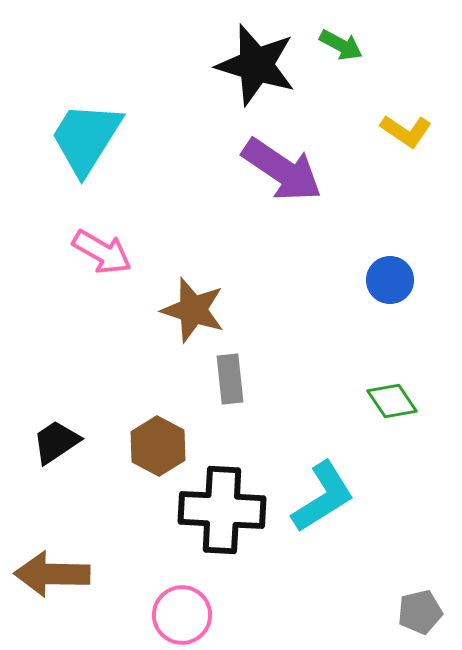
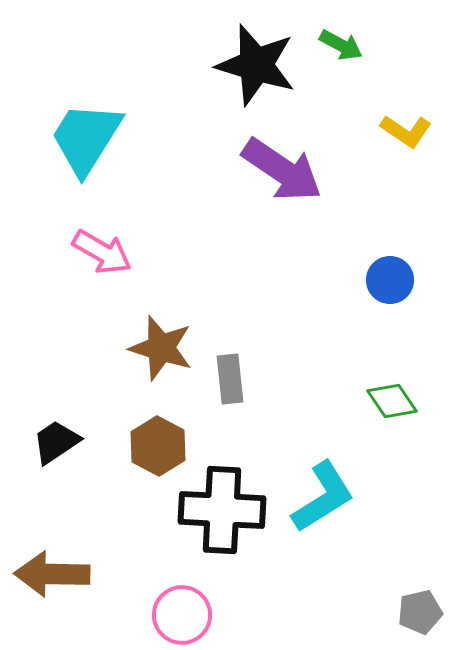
brown star: moved 32 px left, 38 px down
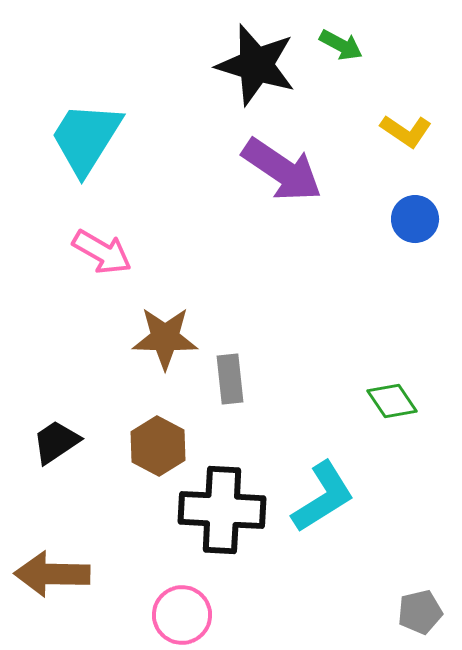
blue circle: moved 25 px right, 61 px up
brown star: moved 4 px right, 10 px up; rotated 16 degrees counterclockwise
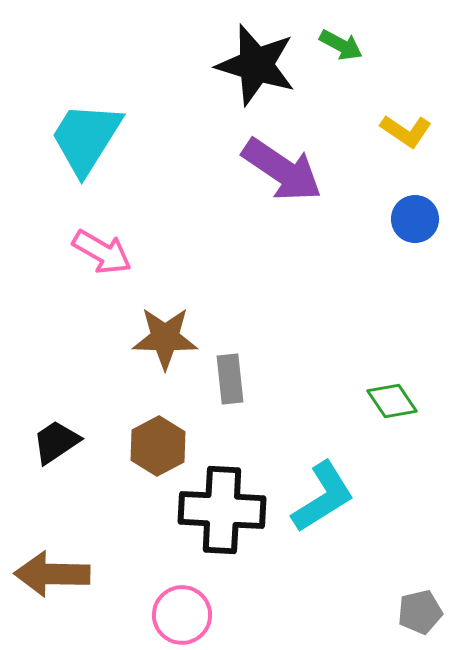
brown hexagon: rotated 4 degrees clockwise
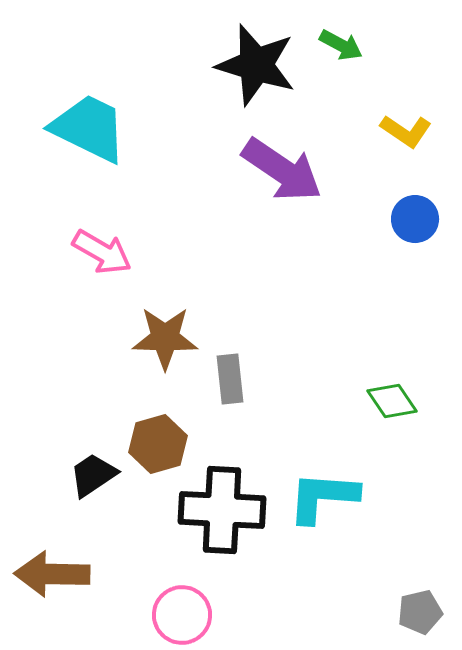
cyan trapezoid: moved 3 px right, 10 px up; rotated 84 degrees clockwise
black trapezoid: moved 37 px right, 33 px down
brown hexagon: moved 2 px up; rotated 12 degrees clockwise
cyan L-shape: rotated 144 degrees counterclockwise
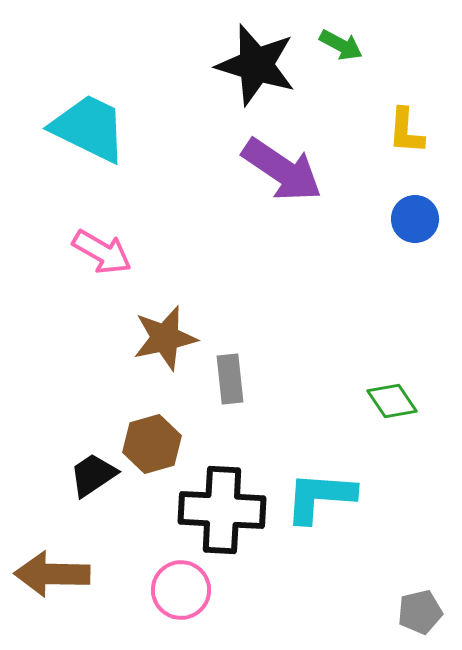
yellow L-shape: rotated 60 degrees clockwise
brown star: rotated 14 degrees counterclockwise
brown hexagon: moved 6 px left
cyan L-shape: moved 3 px left
pink circle: moved 1 px left, 25 px up
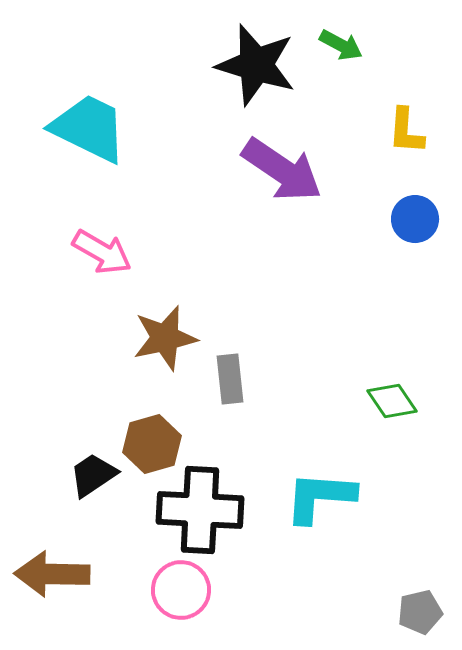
black cross: moved 22 px left
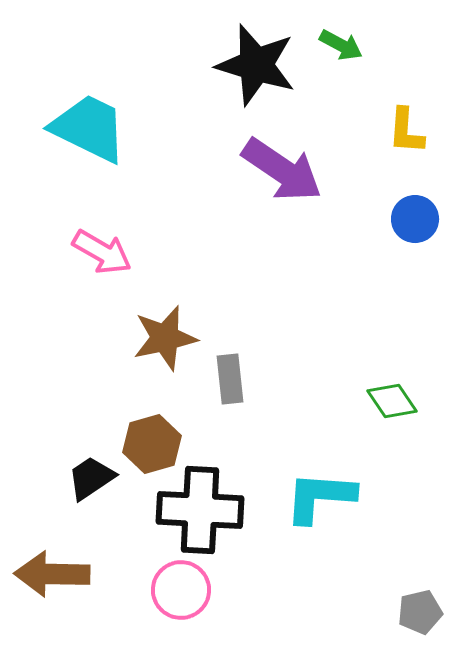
black trapezoid: moved 2 px left, 3 px down
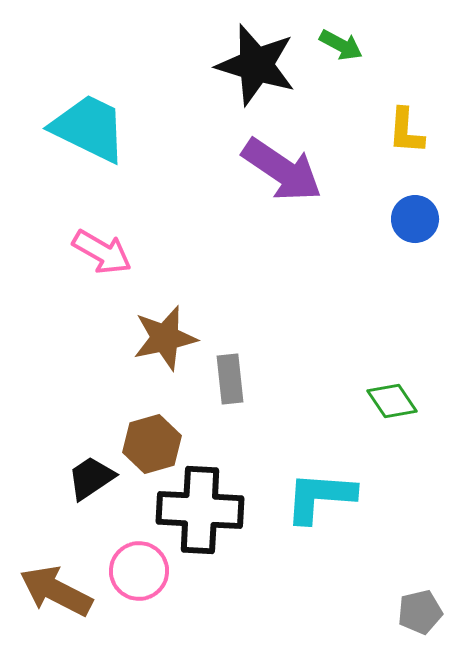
brown arrow: moved 4 px right, 17 px down; rotated 26 degrees clockwise
pink circle: moved 42 px left, 19 px up
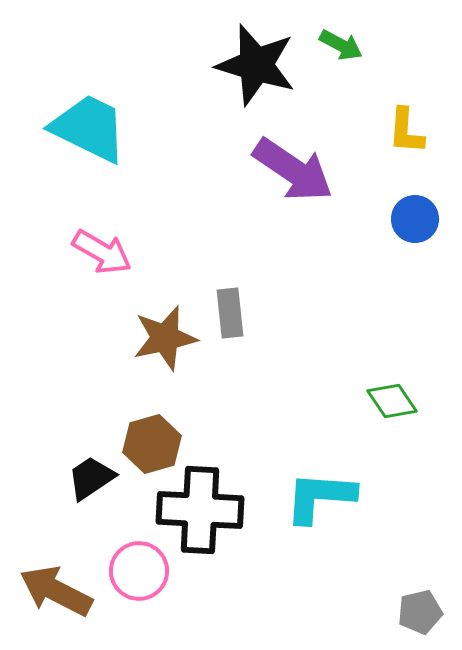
purple arrow: moved 11 px right
gray rectangle: moved 66 px up
